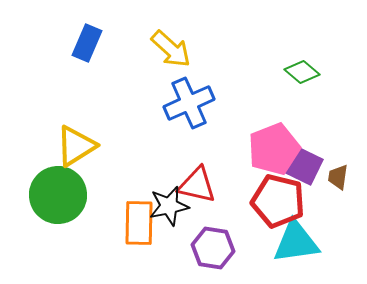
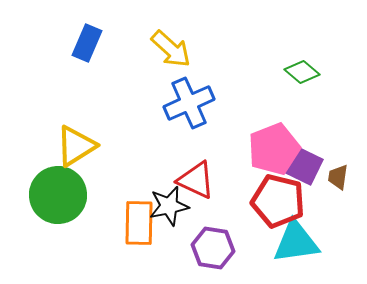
red triangle: moved 1 px left, 5 px up; rotated 12 degrees clockwise
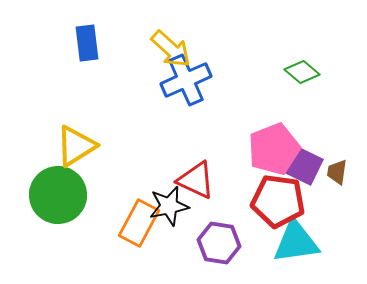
blue rectangle: rotated 30 degrees counterclockwise
blue cross: moved 3 px left, 23 px up
brown trapezoid: moved 1 px left, 5 px up
red pentagon: rotated 6 degrees counterclockwise
orange rectangle: rotated 27 degrees clockwise
purple hexagon: moved 6 px right, 5 px up
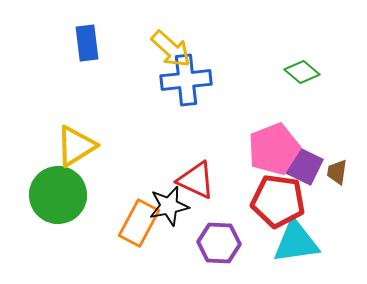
blue cross: rotated 18 degrees clockwise
purple hexagon: rotated 6 degrees counterclockwise
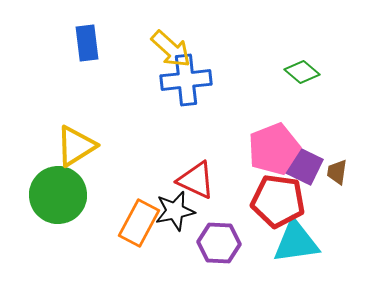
black star: moved 6 px right, 5 px down
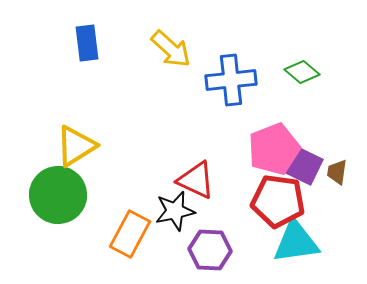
blue cross: moved 45 px right
orange rectangle: moved 9 px left, 11 px down
purple hexagon: moved 9 px left, 7 px down
